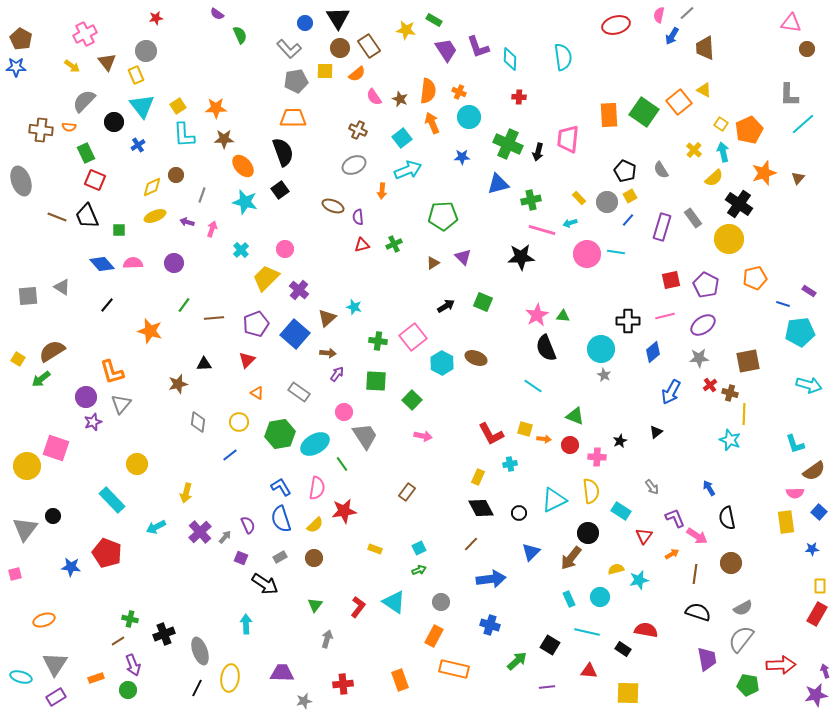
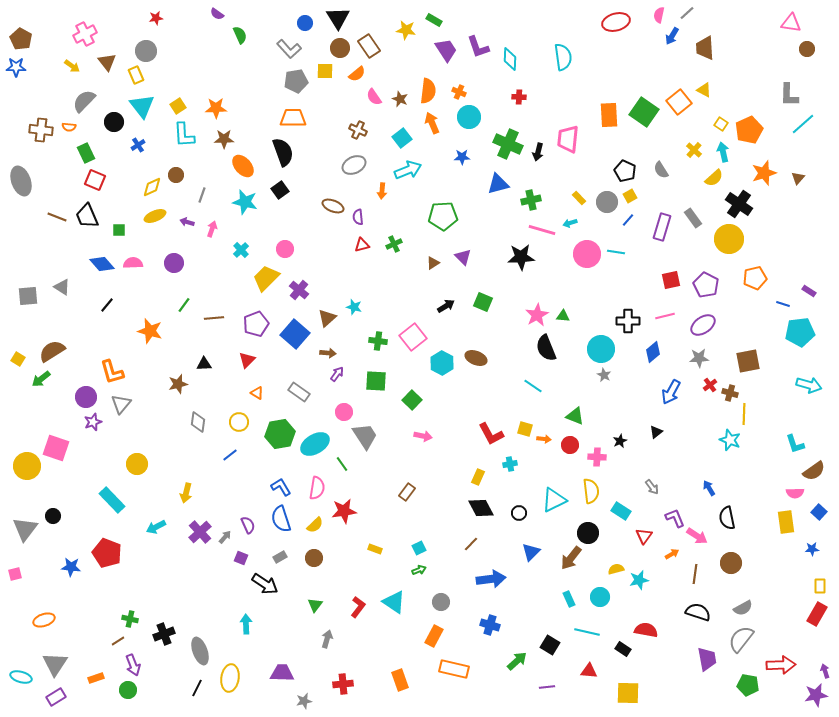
red ellipse at (616, 25): moved 3 px up
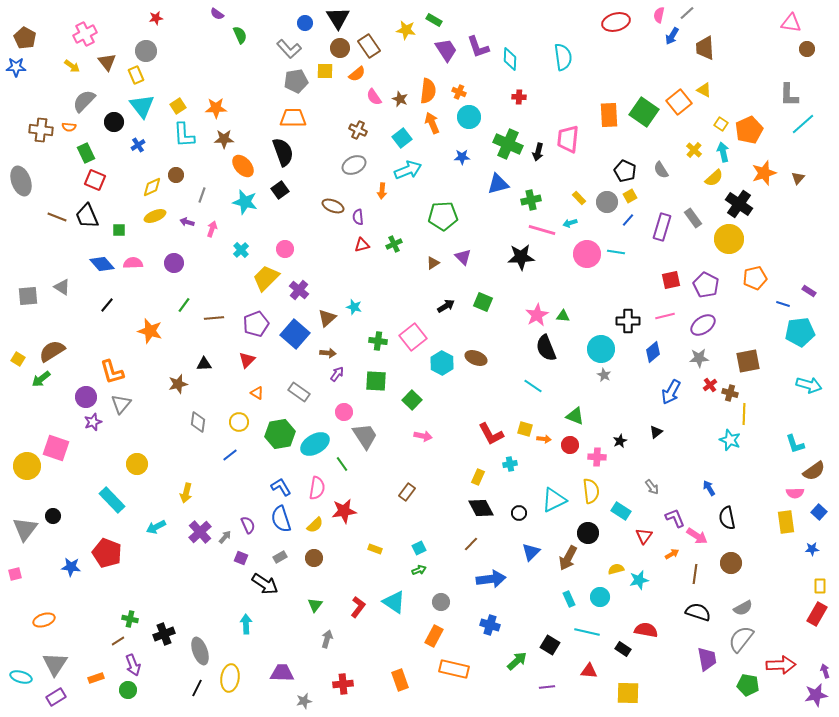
brown pentagon at (21, 39): moved 4 px right, 1 px up
brown arrow at (571, 558): moved 3 px left; rotated 10 degrees counterclockwise
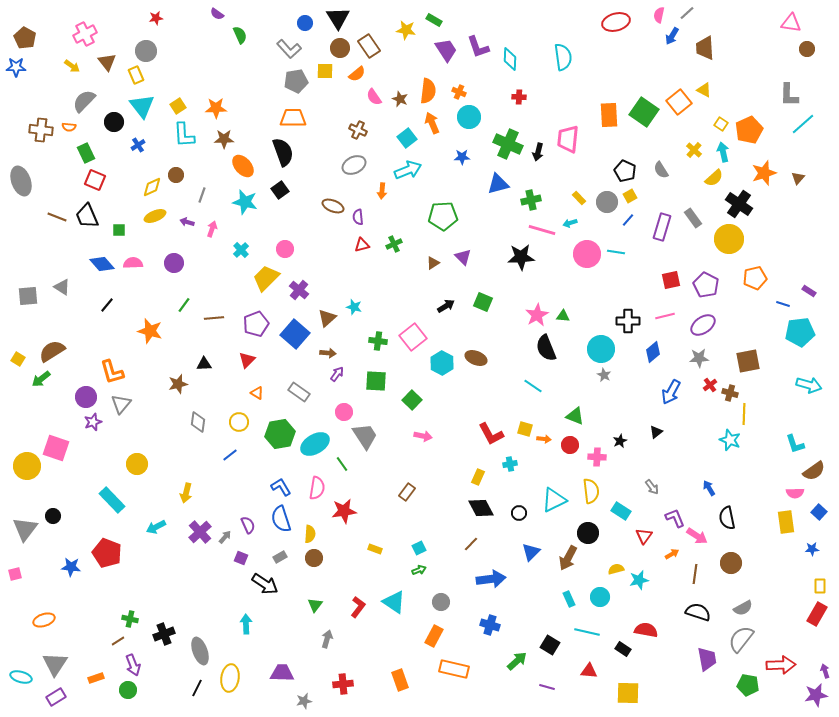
cyan square at (402, 138): moved 5 px right
yellow semicircle at (315, 525): moved 5 px left, 9 px down; rotated 42 degrees counterclockwise
purple line at (547, 687): rotated 21 degrees clockwise
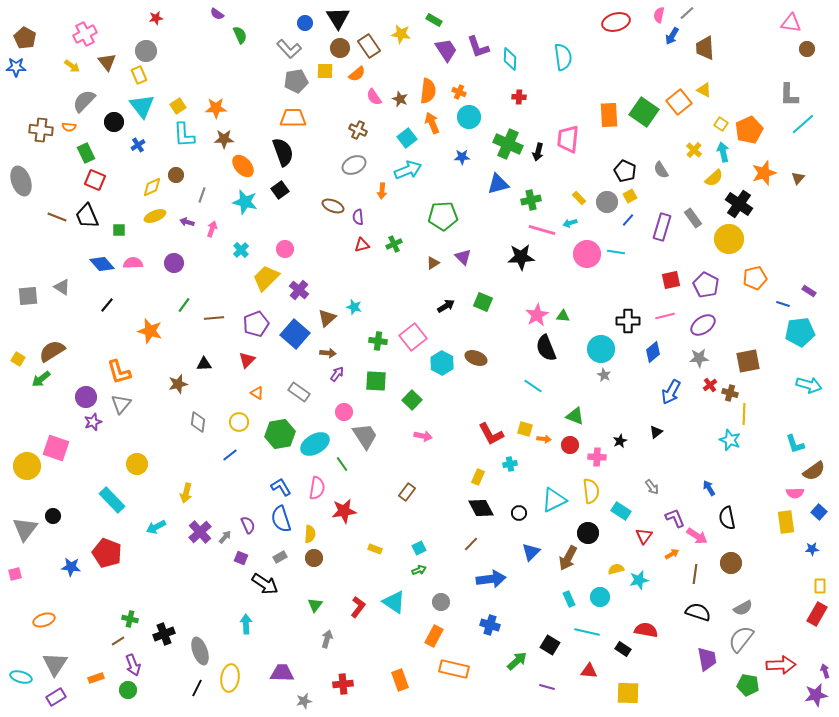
yellow star at (406, 30): moved 5 px left, 4 px down
yellow rectangle at (136, 75): moved 3 px right
orange L-shape at (112, 372): moved 7 px right
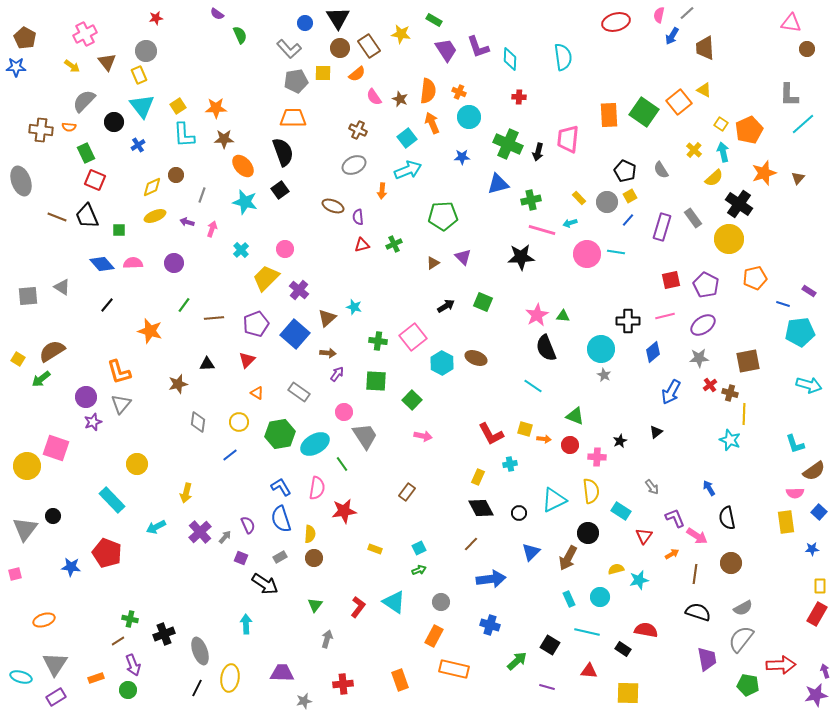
yellow square at (325, 71): moved 2 px left, 2 px down
black triangle at (204, 364): moved 3 px right
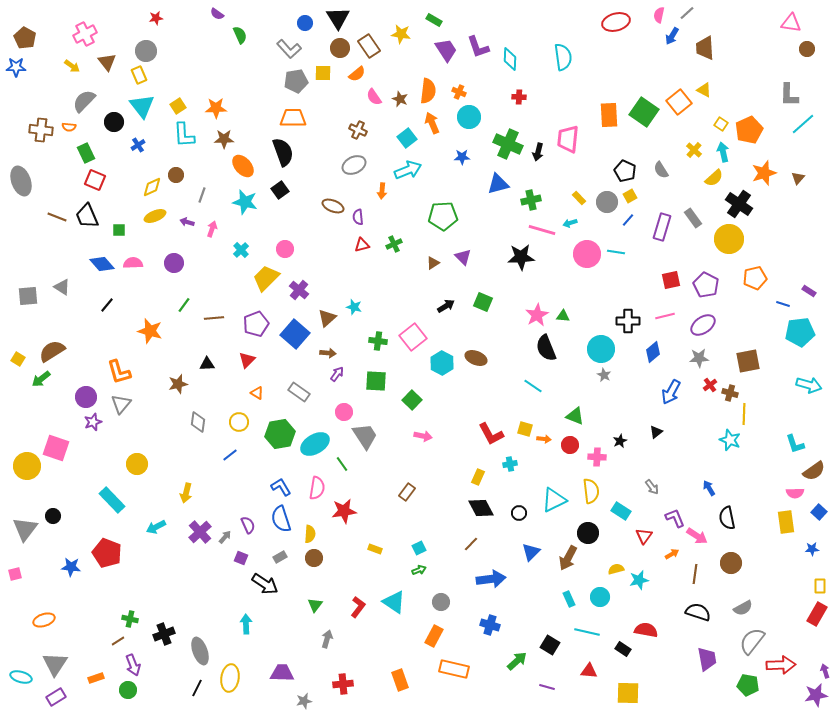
gray semicircle at (741, 639): moved 11 px right, 2 px down
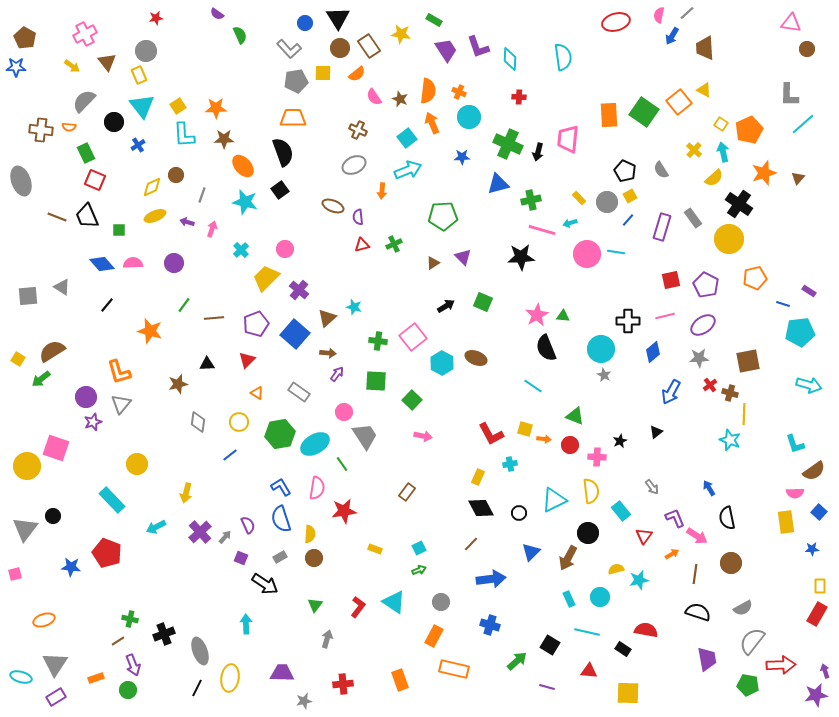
cyan rectangle at (621, 511): rotated 18 degrees clockwise
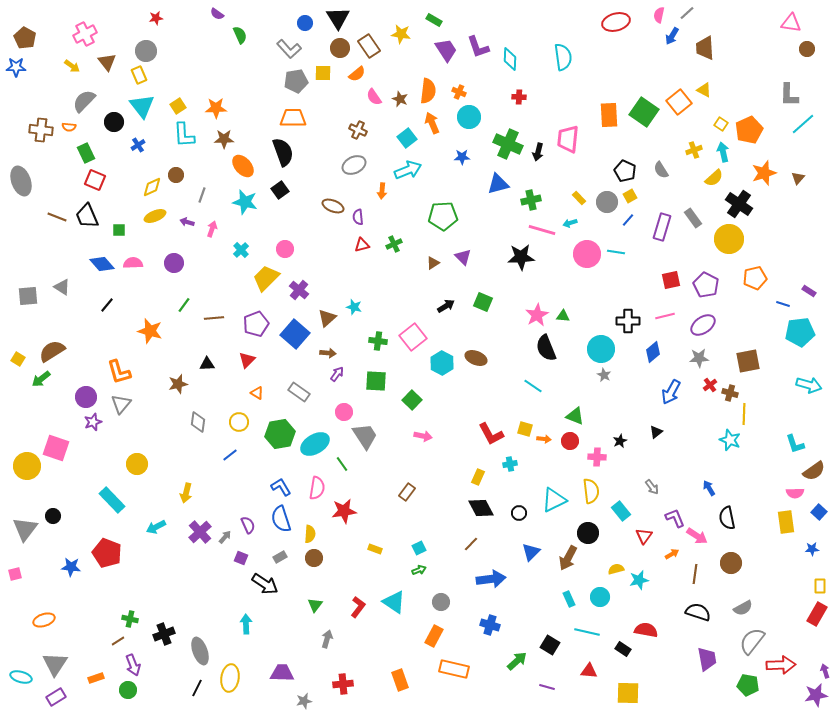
yellow cross at (694, 150): rotated 28 degrees clockwise
red circle at (570, 445): moved 4 px up
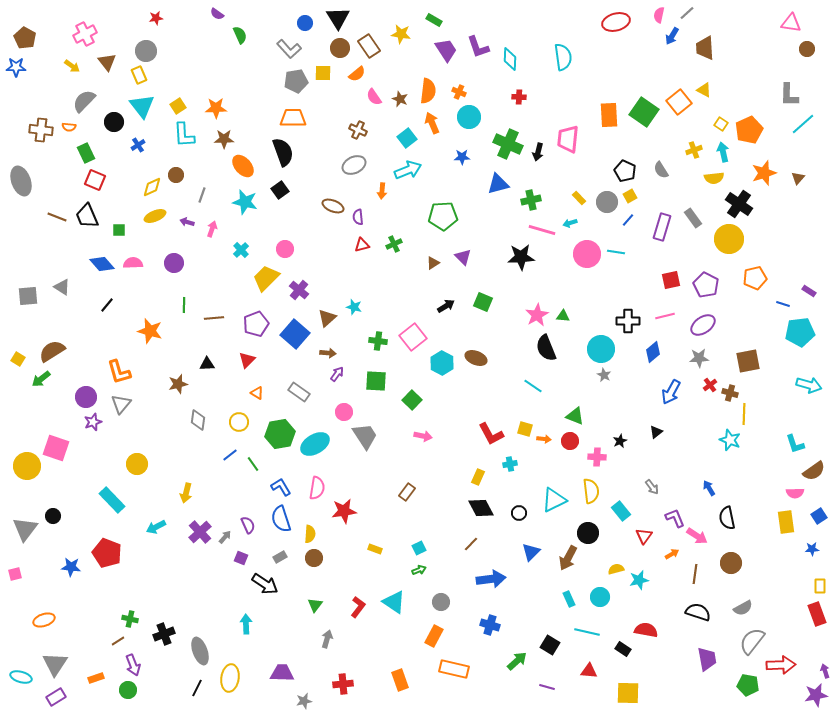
yellow semicircle at (714, 178): rotated 36 degrees clockwise
green line at (184, 305): rotated 35 degrees counterclockwise
gray diamond at (198, 422): moved 2 px up
green line at (342, 464): moved 89 px left
blue square at (819, 512): moved 4 px down; rotated 14 degrees clockwise
red rectangle at (817, 614): rotated 50 degrees counterclockwise
